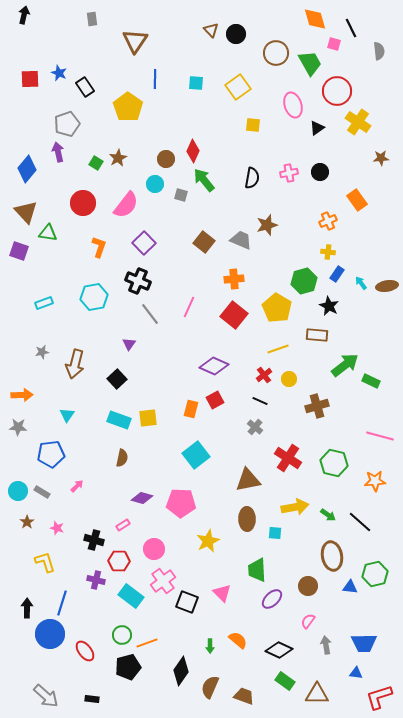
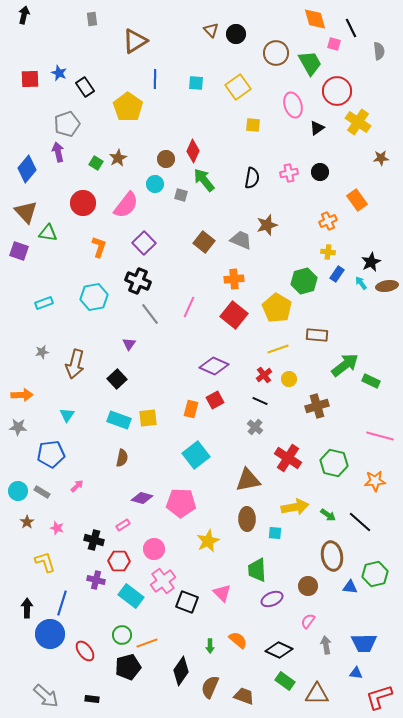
brown triangle at (135, 41): rotated 24 degrees clockwise
black star at (329, 306): moved 42 px right, 44 px up; rotated 18 degrees clockwise
purple ellipse at (272, 599): rotated 20 degrees clockwise
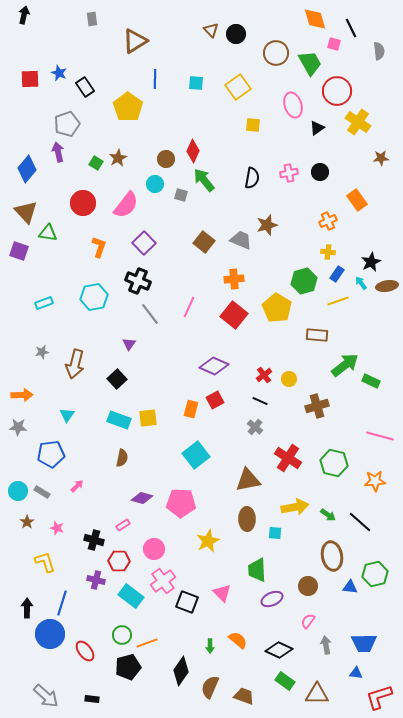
yellow line at (278, 349): moved 60 px right, 48 px up
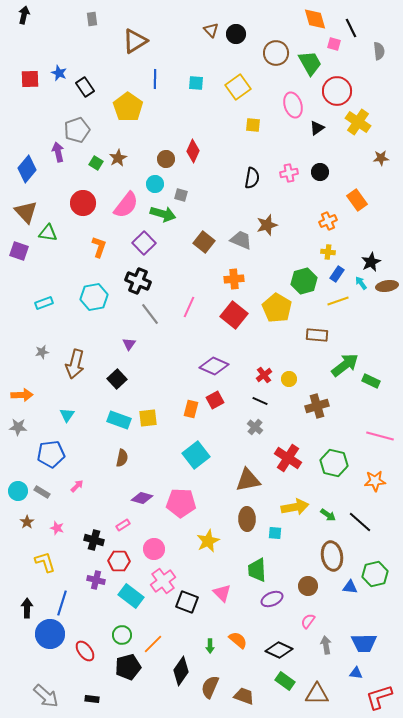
gray pentagon at (67, 124): moved 10 px right, 6 px down
green arrow at (204, 180): moved 41 px left, 34 px down; rotated 145 degrees clockwise
orange line at (147, 643): moved 6 px right, 1 px down; rotated 25 degrees counterclockwise
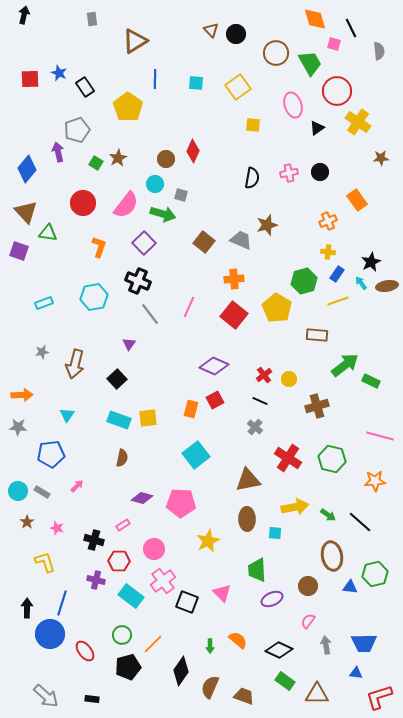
green hexagon at (334, 463): moved 2 px left, 4 px up
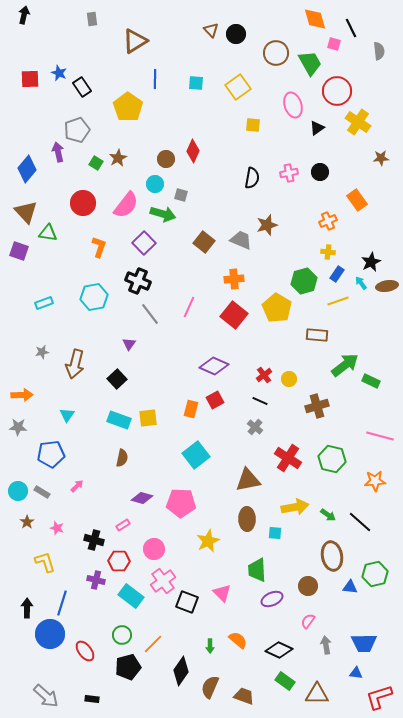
black rectangle at (85, 87): moved 3 px left
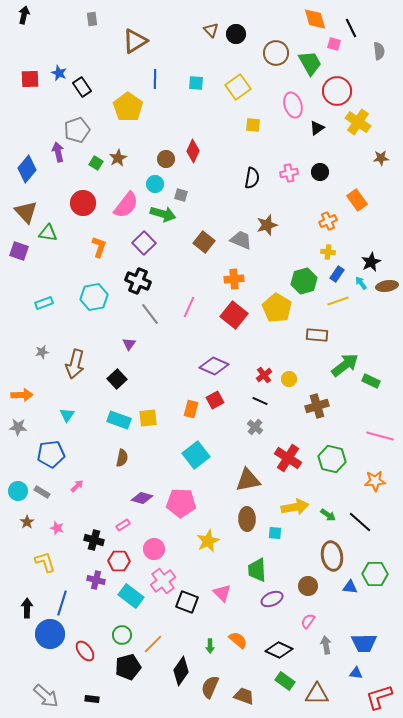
green hexagon at (375, 574): rotated 15 degrees clockwise
